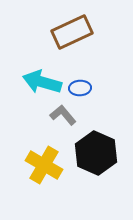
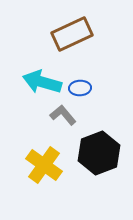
brown rectangle: moved 2 px down
black hexagon: moved 3 px right; rotated 15 degrees clockwise
yellow cross: rotated 6 degrees clockwise
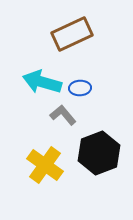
yellow cross: moved 1 px right
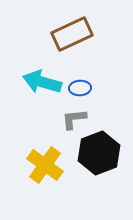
gray L-shape: moved 11 px right, 4 px down; rotated 56 degrees counterclockwise
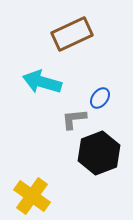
blue ellipse: moved 20 px right, 10 px down; rotated 50 degrees counterclockwise
yellow cross: moved 13 px left, 31 px down
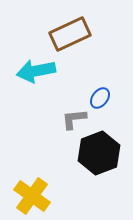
brown rectangle: moved 2 px left
cyan arrow: moved 6 px left, 11 px up; rotated 27 degrees counterclockwise
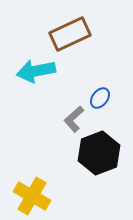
gray L-shape: rotated 36 degrees counterclockwise
yellow cross: rotated 6 degrees counterclockwise
